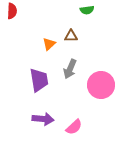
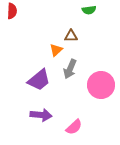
green semicircle: moved 2 px right
orange triangle: moved 7 px right, 6 px down
purple trapezoid: rotated 60 degrees clockwise
purple arrow: moved 2 px left, 4 px up
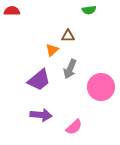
red semicircle: rotated 91 degrees counterclockwise
brown triangle: moved 3 px left
orange triangle: moved 4 px left
pink circle: moved 2 px down
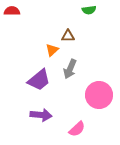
pink circle: moved 2 px left, 8 px down
pink semicircle: moved 3 px right, 2 px down
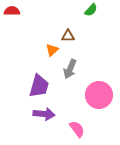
green semicircle: moved 2 px right; rotated 40 degrees counterclockwise
purple trapezoid: moved 6 px down; rotated 35 degrees counterclockwise
purple arrow: moved 3 px right, 1 px up
pink semicircle: rotated 84 degrees counterclockwise
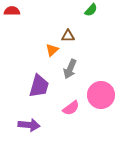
pink circle: moved 2 px right
purple arrow: moved 15 px left, 11 px down
pink semicircle: moved 6 px left, 21 px up; rotated 90 degrees clockwise
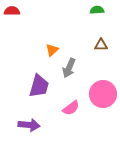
green semicircle: moved 6 px right; rotated 136 degrees counterclockwise
brown triangle: moved 33 px right, 9 px down
gray arrow: moved 1 px left, 1 px up
pink circle: moved 2 px right, 1 px up
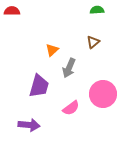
brown triangle: moved 8 px left, 3 px up; rotated 40 degrees counterclockwise
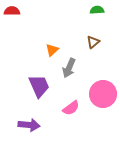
purple trapezoid: rotated 40 degrees counterclockwise
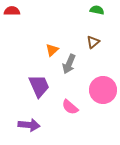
green semicircle: rotated 16 degrees clockwise
gray arrow: moved 4 px up
pink circle: moved 4 px up
pink semicircle: moved 1 px left, 1 px up; rotated 78 degrees clockwise
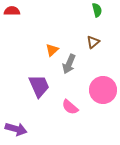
green semicircle: rotated 64 degrees clockwise
purple arrow: moved 13 px left, 4 px down; rotated 10 degrees clockwise
